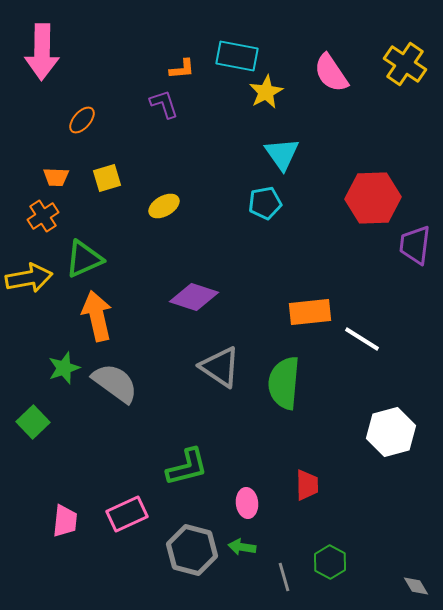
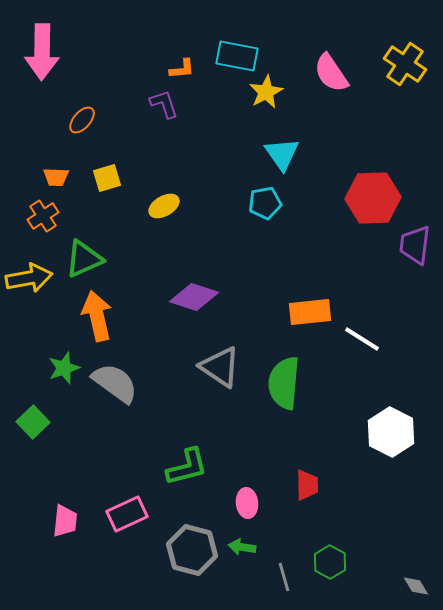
white hexagon: rotated 18 degrees counterclockwise
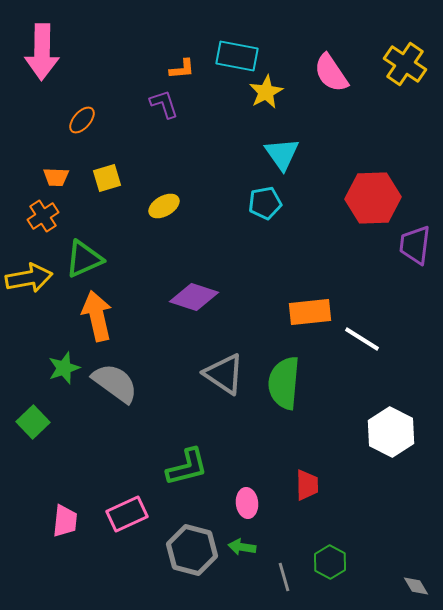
gray triangle: moved 4 px right, 7 px down
